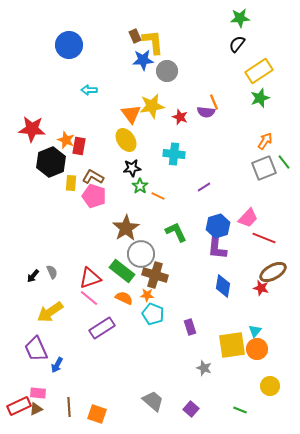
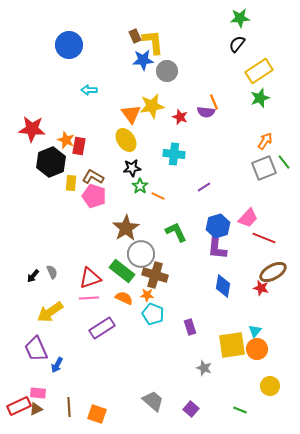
pink line at (89, 298): rotated 42 degrees counterclockwise
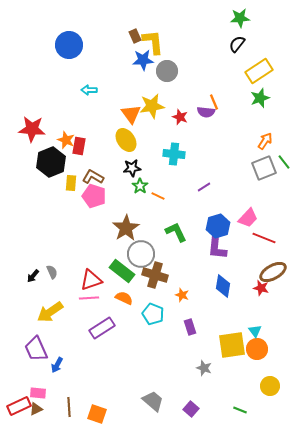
red triangle at (90, 278): moved 1 px right, 2 px down
orange star at (147, 295): moved 35 px right; rotated 16 degrees clockwise
cyan triangle at (255, 331): rotated 16 degrees counterclockwise
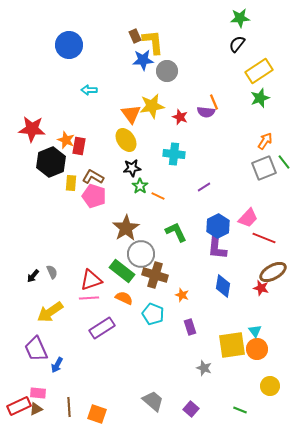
blue hexagon at (218, 226): rotated 10 degrees counterclockwise
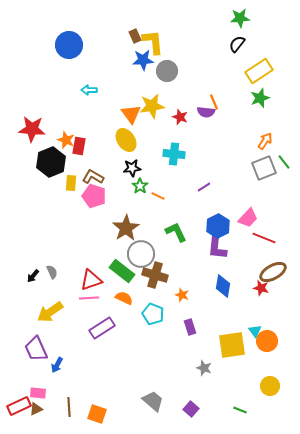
orange circle at (257, 349): moved 10 px right, 8 px up
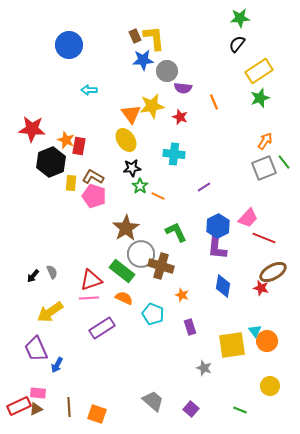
yellow L-shape at (153, 42): moved 1 px right, 4 px up
purple semicircle at (206, 112): moved 23 px left, 24 px up
brown cross at (155, 275): moved 6 px right, 9 px up
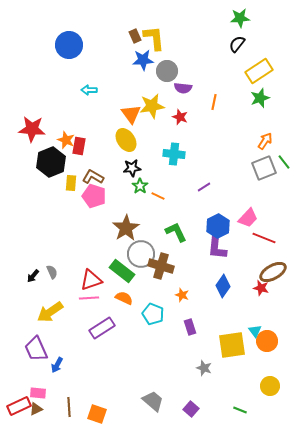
orange line at (214, 102): rotated 35 degrees clockwise
blue diamond at (223, 286): rotated 25 degrees clockwise
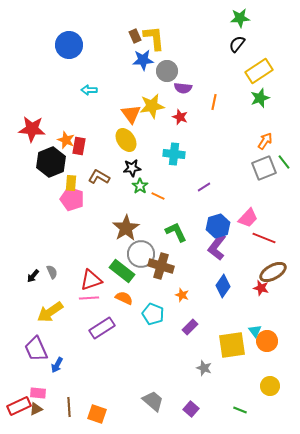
brown L-shape at (93, 177): moved 6 px right
pink pentagon at (94, 196): moved 22 px left, 3 px down
blue hexagon at (218, 226): rotated 10 degrees clockwise
purple L-shape at (217, 247): rotated 32 degrees clockwise
purple rectangle at (190, 327): rotated 63 degrees clockwise
